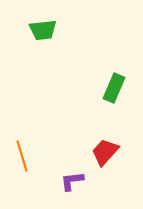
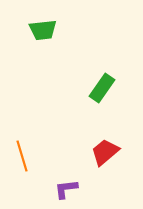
green rectangle: moved 12 px left; rotated 12 degrees clockwise
red trapezoid: rotated 8 degrees clockwise
purple L-shape: moved 6 px left, 8 px down
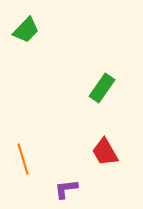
green trapezoid: moved 17 px left; rotated 40 degrees counterclockwise
red trapezoid: rotated 80 degrees counterclockwise
orange line: moved 1 px right, 3 px down
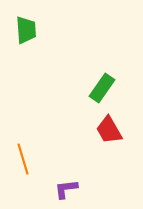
green trapezoid: rotated 48 degrees counterclockwise
red trapezoid: moved 4 px right, 22 px up
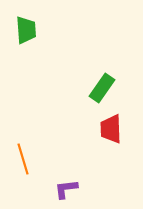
red trapezoid: moved 2 px right, 1 px up; rotated 28 degrees clockwise
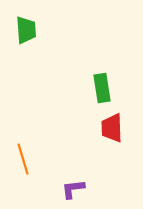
green rectangle: rotated 44 degrees counterclockwise
red trapezoid: moved 1 px right, 1 px up
purple L-shape: moved 7 px right
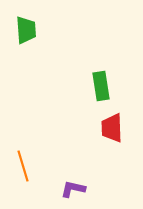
green rectangle: moved 1 px left, 2 px up
orange line: moved 7 px down
purple L-shape: rotated 20 degrees clockwise
